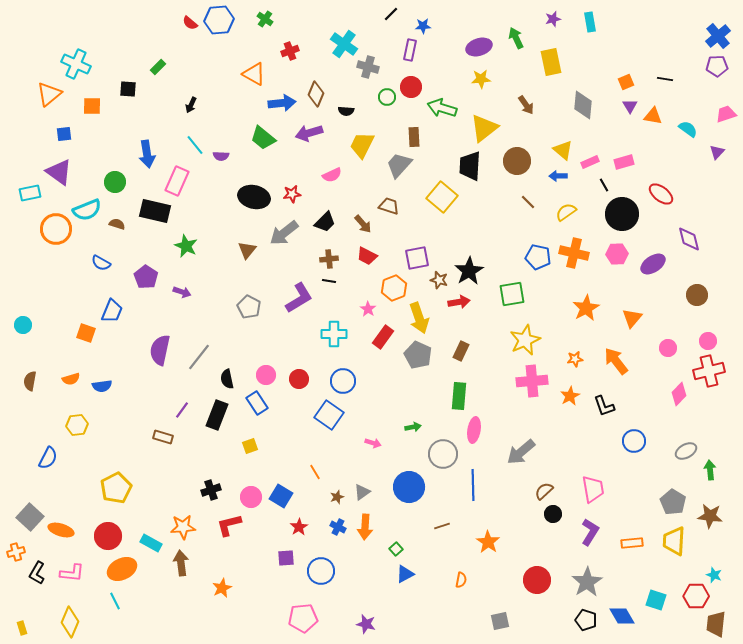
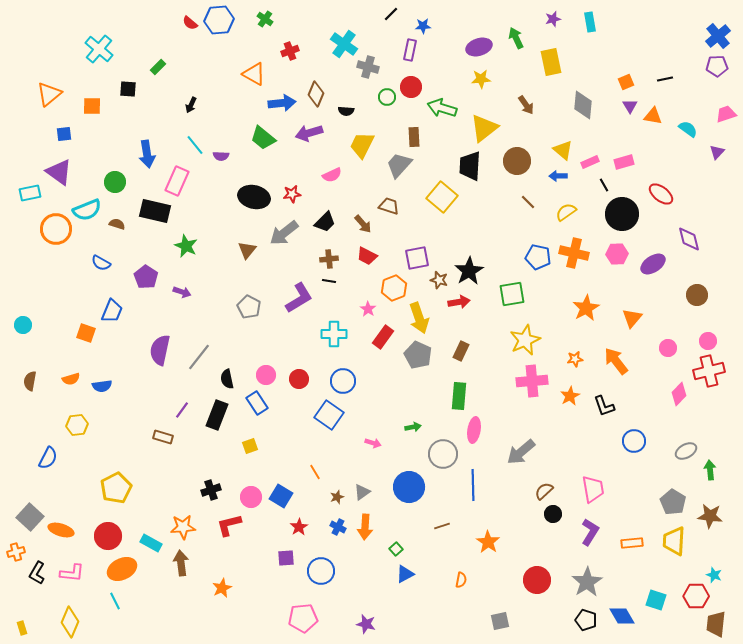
cyan cross at (76, 64): moved 23 px right, 15 px up; rotated 16 degrees clockwise
black line at (665, 79): rotated 21 degrees counterclockwise
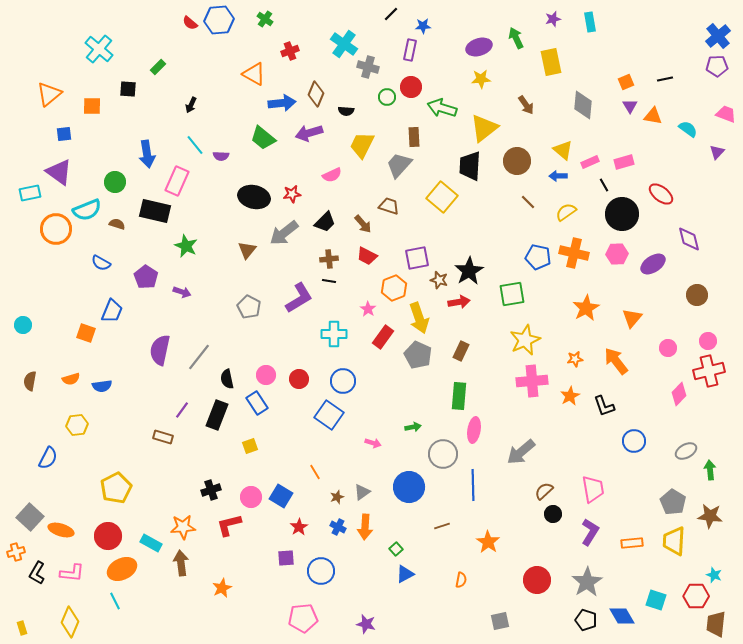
pink trapezoid at (726, 114): rotated 40 degrees clockwise
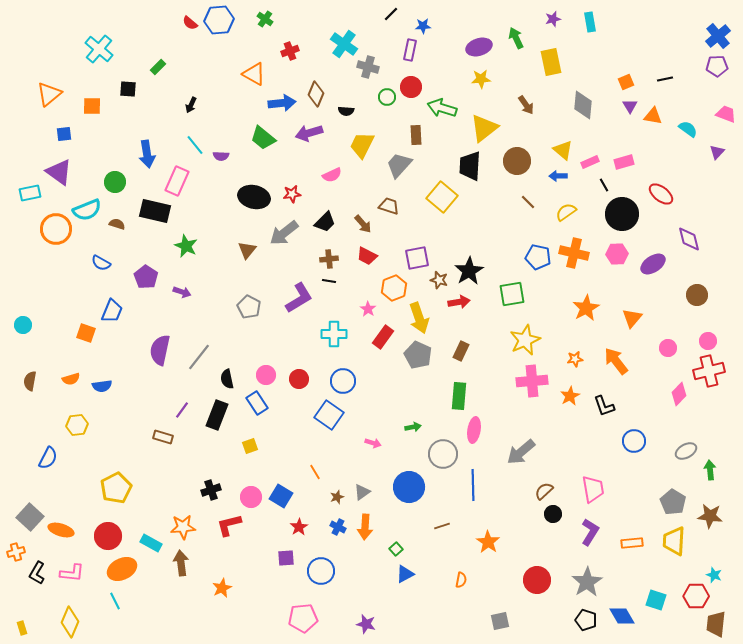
brown rectangle at (414, 137): moved 2 px right, 2 px up
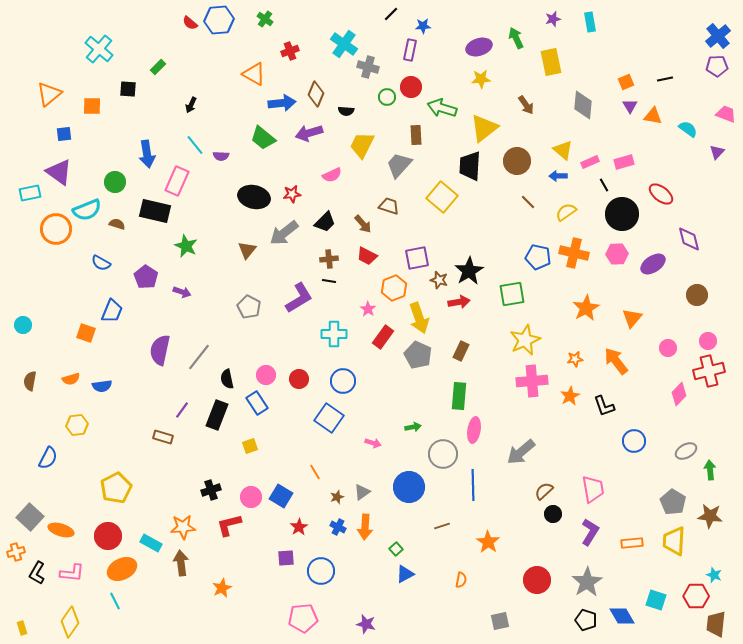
blue square at (329, 415): moved 3 px down
yellow diamond at (70, 622): rotated 12 degrees clockwise
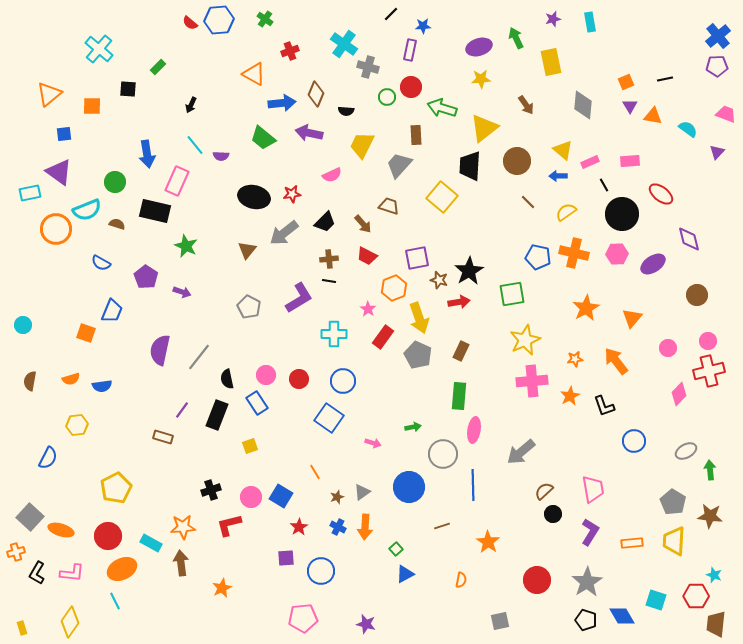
purple arrow at (309, 133): rotated 28 degrees clockwise
pink rectangle at (624, 162): moved 6 px right, 1 px up; rotated 12 degrees clockwise
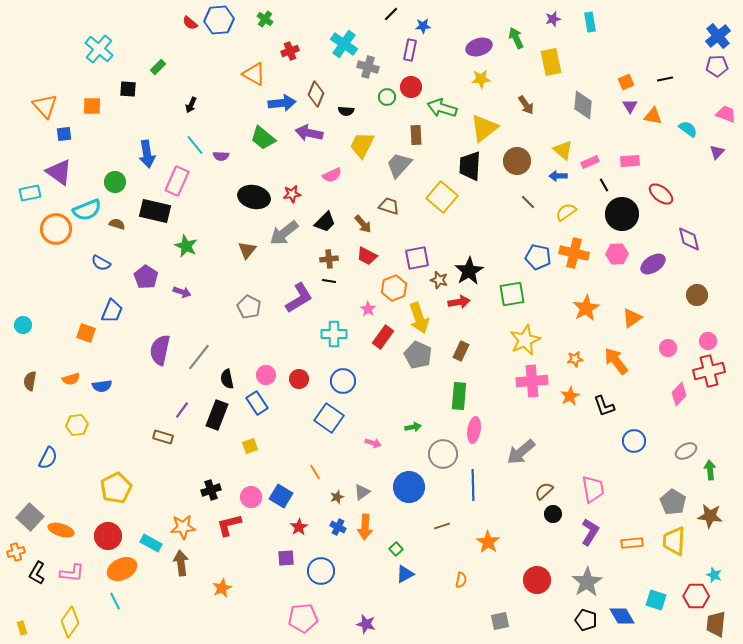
orange triangle at (49, 94): moved 4 px left, 12 px down; rotated 32 degrees counterclockwise
orange triangle at (632, 318): rotated 15 degrees clockwise
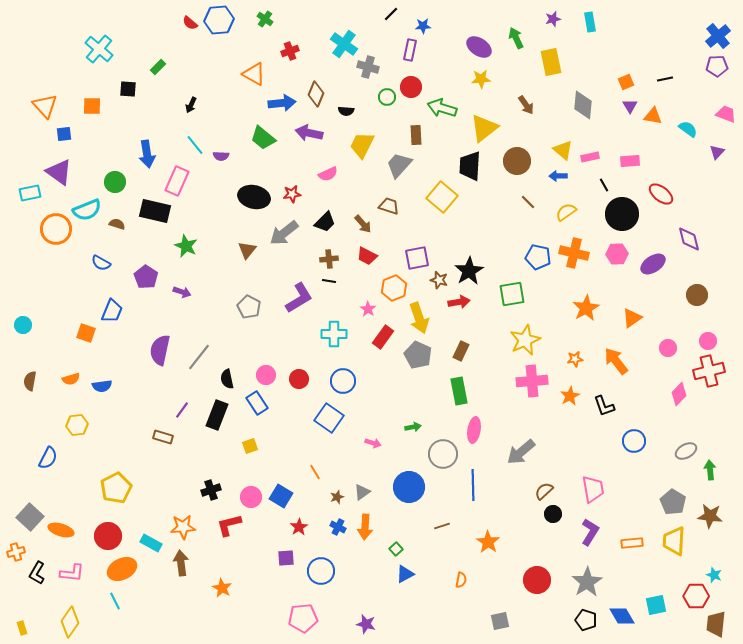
purple ellipse at (479, 47): rotated 50 degrees clockwise
pink rectangle at (590, 162): moved 5 px up; rotated 12 degrees clockwise
pink semicircle at (332, 175): moved 4 px left, 1 px up
green rectangle at (459, 396): moved 5 px up; rotated 16 degrees counterclockwise
orange star at (222, 588): rotated 18 degrees counterclockwise
cyan square at (656, 600): moved 5 px down; rotated 30 degrees counterclockwise
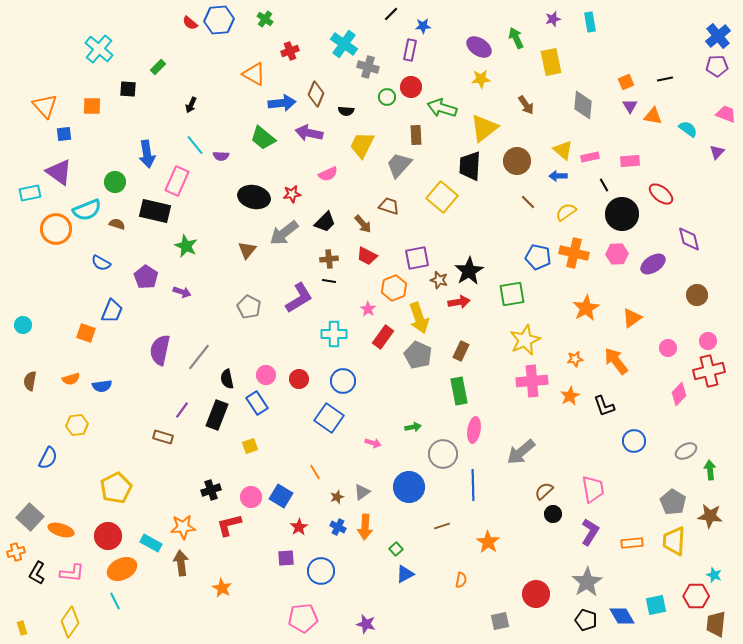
red circle at (537, 580): moved 1 px left, 14 px down
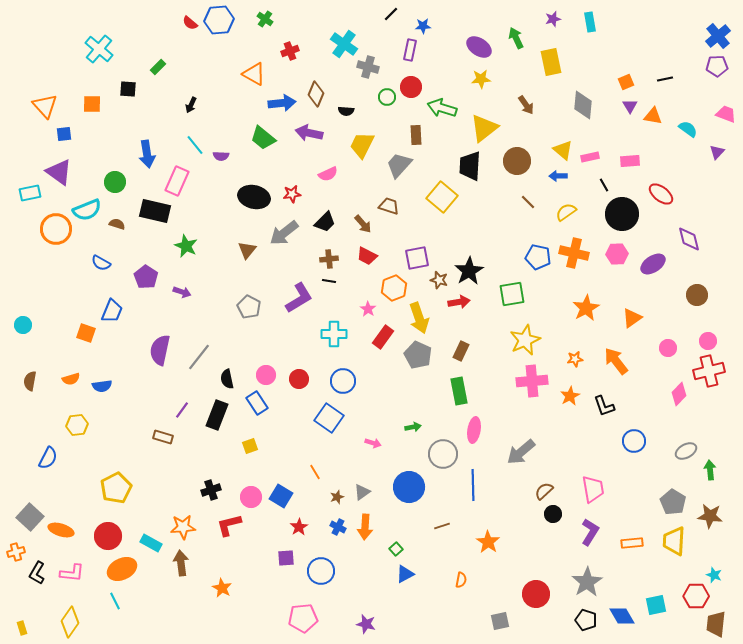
orange square at (92, 106): moved 2 px up
